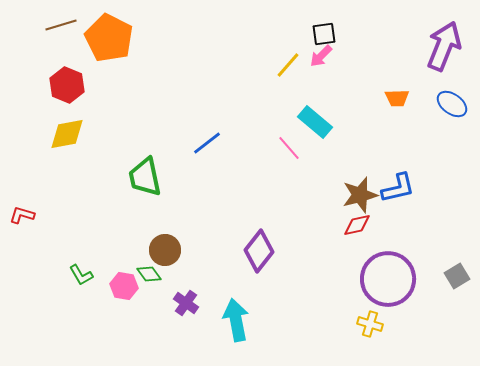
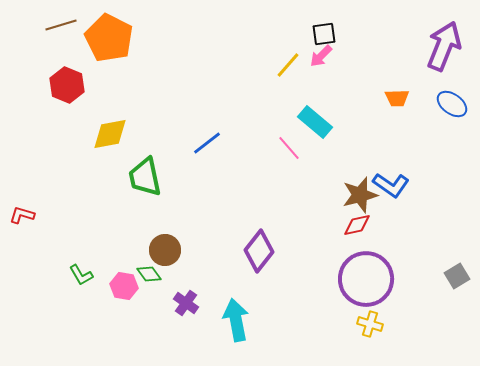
yellow diamond: moved 43 px right
blue L-shape: moved 7 px left, 3 px up; rotated 48 degrees clockwise
purple circle: moved 22 px left
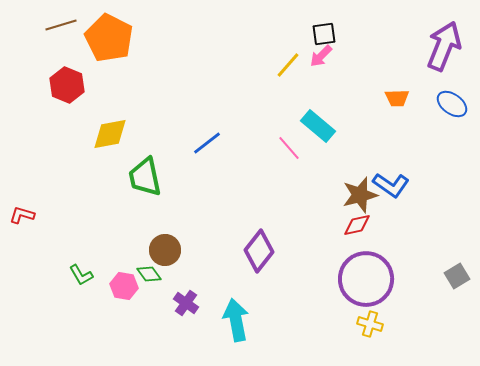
cyan rectangle: moved 3 px right, 4 px down
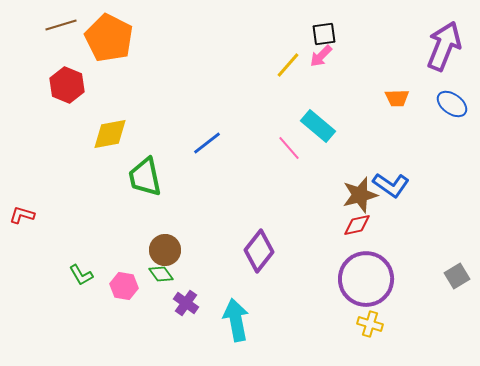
green diamond: moved 12 px right
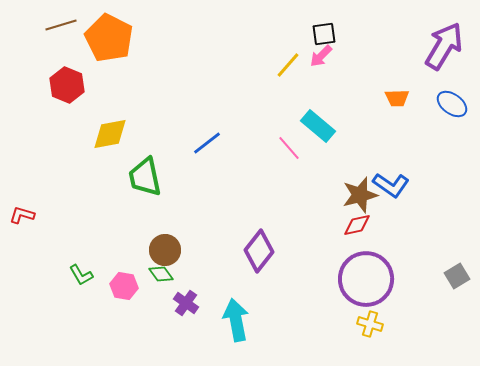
purple arrow: rotated 9 degrees clockwise
